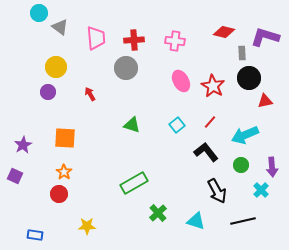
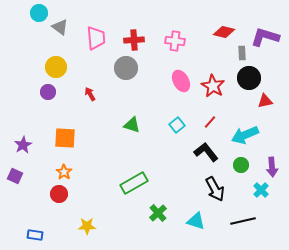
black arrow: moved 2 px left, 2 px up
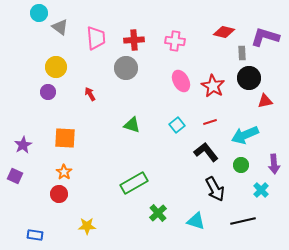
red line: rotated 32 degrees clockwise
purple arrow: moved 2 px right, 3 px up
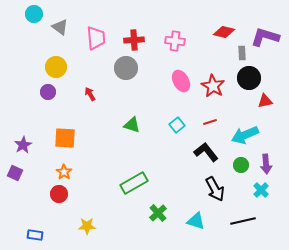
cyan circle: moved 5 px left, 1 px down
purple arrow: moved 8 px left
purple square: moved 3 px up
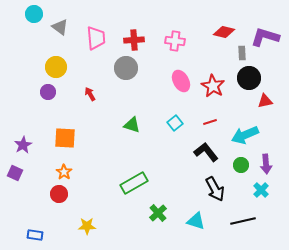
cyan square: moved 2 px left, 2 px up
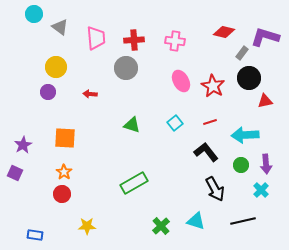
gray rectangle: rotated 40 degrees clockwise
red arrow: rotated 56 degrees counterclockwise
cyan arrow: rotated 20 degrees clockwise
red circle: moved 3 px right
green cross: moved 3 px right, 13 px down
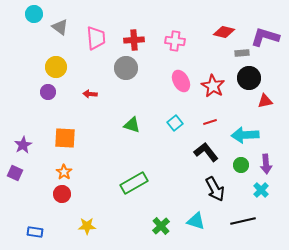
gray rectangle: rotated 48 degrees clockwise
blue rectangle: moved 3 px up
